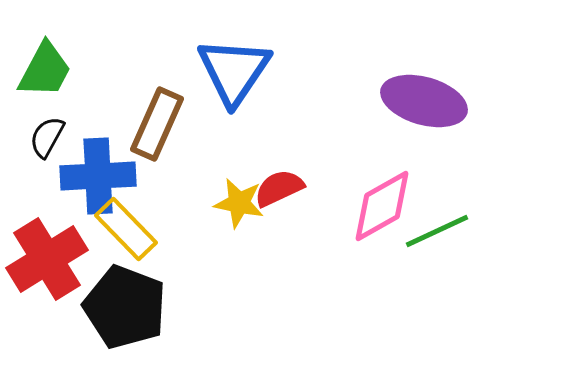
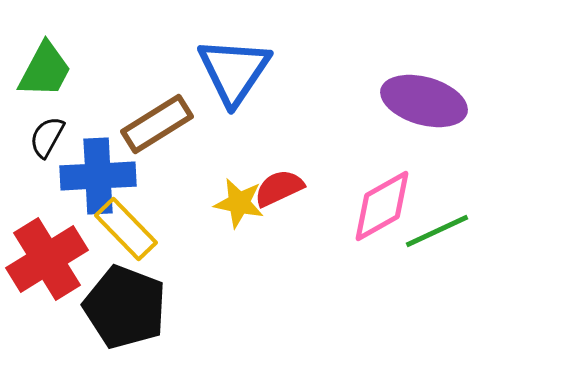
brown rectangle: rotated 34 degrees clockwise
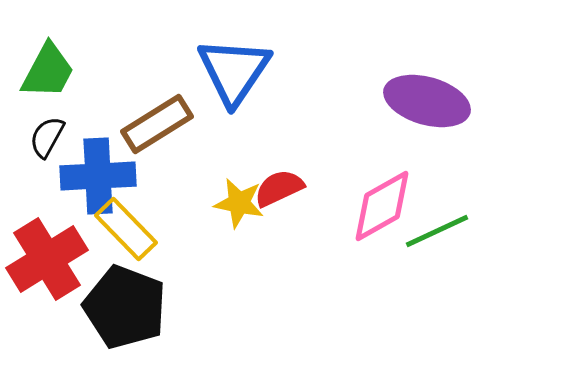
green trapezoid: moved 3 px right, 1 px down
purple ellipse: moved 3 px right
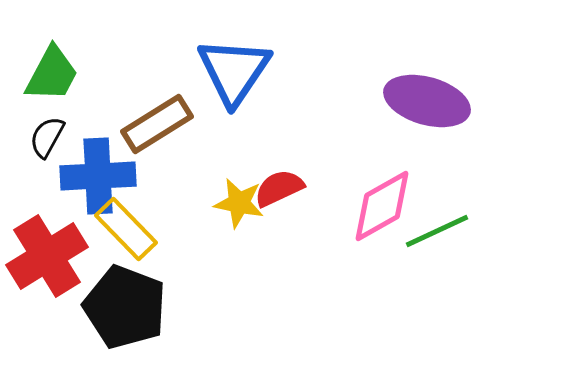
green trapezoid: moved 4 px right, 3 px down
red cross: moved 3 px up
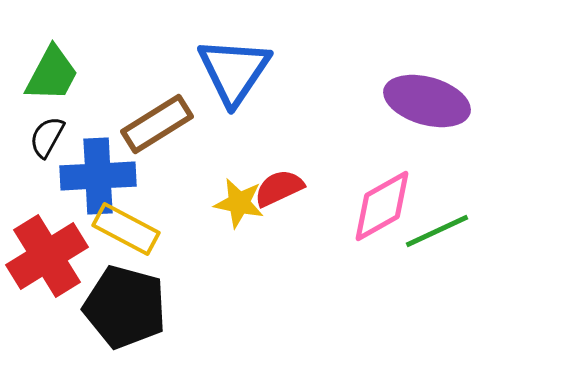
yellow rectangle: rotated 18 degrees counterclockwise
black pentagon: rotated 6 degrees counterclockwise
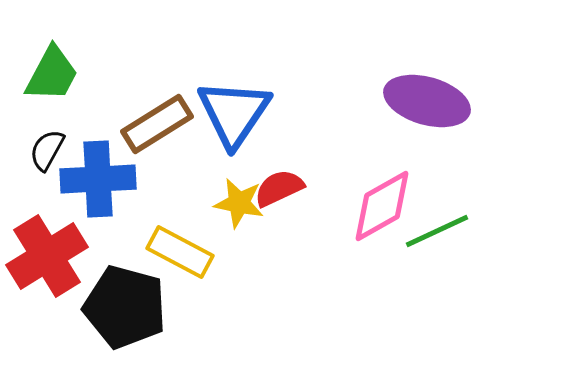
blue triangle: moved 42 px down
black semicircle: moved 13 px down
blue cross: moved 3 px down
yellow rectangle: moved 54 px right, 23 px down
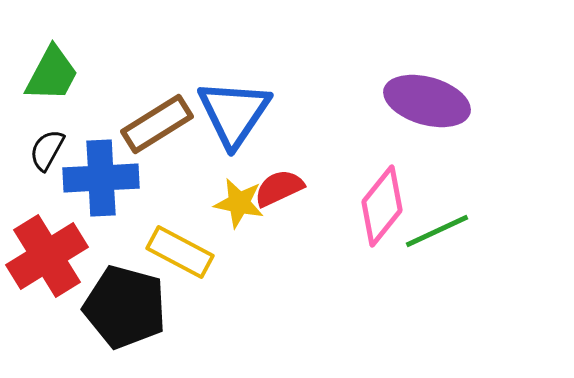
blue cross: moved 3 px right, 1 px up
pink diamond: rotated 22 degrees counterclockwise
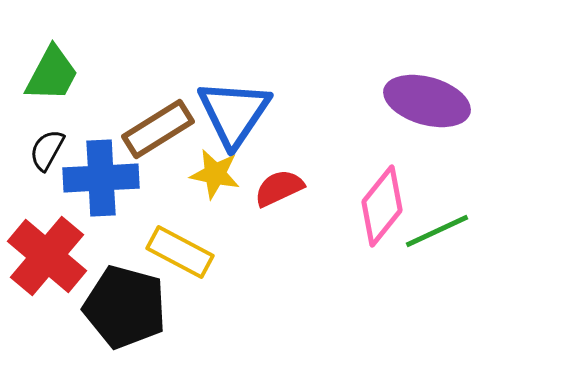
brown rectangle: moved 1 px right, 5 px down
yellow star: moved 24 px left, 29 px up
red cross: rotated 18 degrees counterclockwise
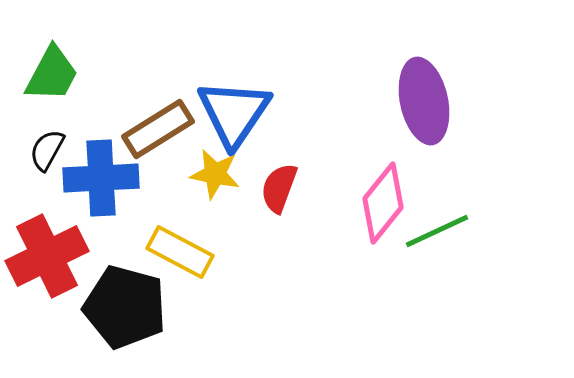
purple ellipse: moved 3 px left; rotated 62 degrees clockwise
red semicircle: rotated 45 degrees counterclockwise
pink diamond: moved 1 px right, 3 px up
red cross: rotated 24 degrees clockwise
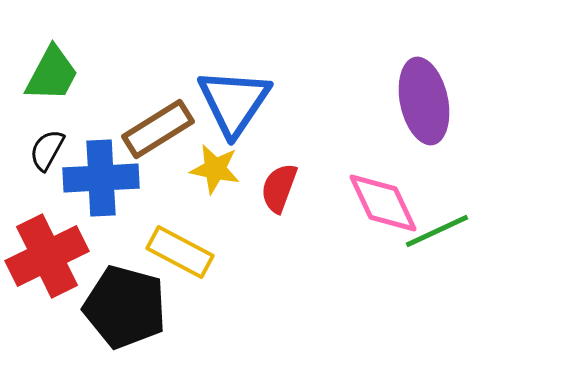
blue triangle: moved 11 px up
yellow star: moved 5 px up
pink diamond: rotated 64 degrees counterclockwise
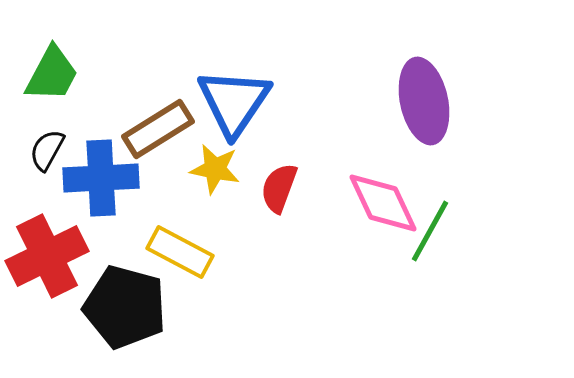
green line: moved 7 px left; rotated 36 degrees counterclockwise
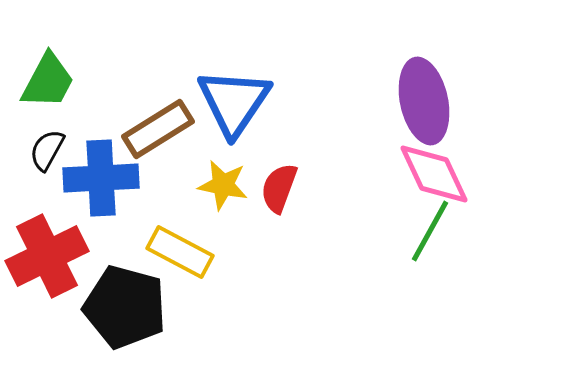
green trapezoid: moved 4 px left, 7 px down
yellow star: moved 8 px right, 16 px down
pink diamond: moved 51 px right, 29 px up
